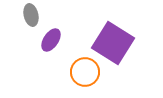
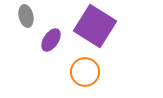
gray ellipse: moved 5 px left, 1 px down
purple square: moved 18 px left, 17 px up
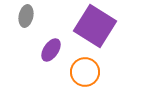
gray ellipse: rotated 25 degrees clockwise
purple ellipse: moved 10 px down
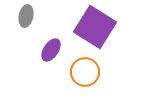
purple square: moved 1 px down
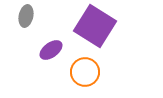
purple square: moved 1 px up
purple ellipse: rotated 20 degrees clockwise
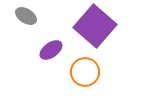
gray ellipse: rotated 70 degrees counterclockwise
purple square: rotated 9 degrees clockwise
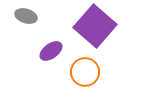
gray ellipse: rotated 15 degrees counterclockwise
purple ellipse: moved 1 px down
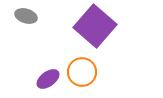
purple ellipse: moved 3 px left, 28 px down
orange circle: moved 3 px left
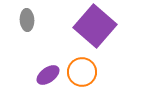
gray ellipse: moved 1 px right, 4 px down; rotated 70 degrees clockwise
purple ellipse: moved 4 px up
